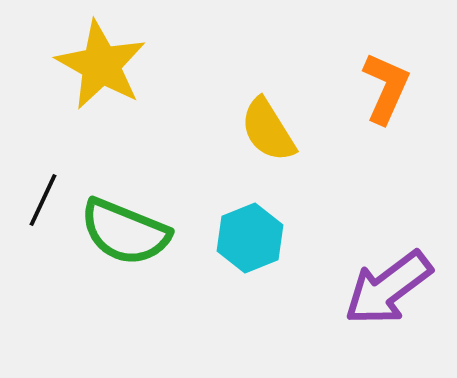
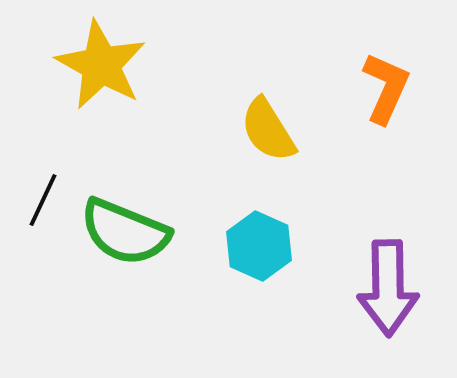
cyan hexagon: moved 9 px right, 8 px down; rotated 14 degrees counterclockwise
purple arrow: rotated 54 degrees counterclockwise
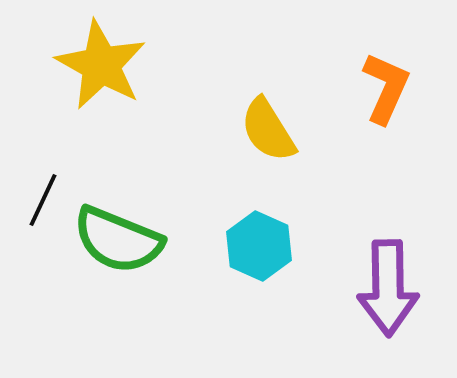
green semicircle: moved 7 px left, 8 px down
